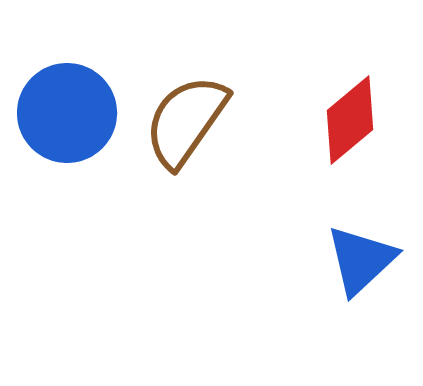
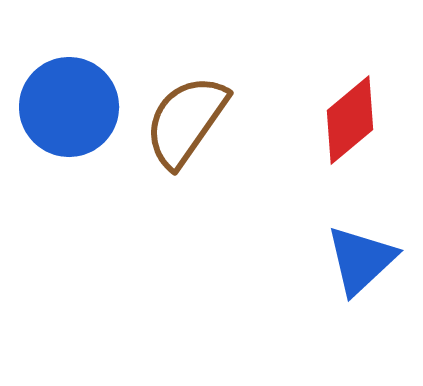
blue circle: moved 2 px right, 6 px up
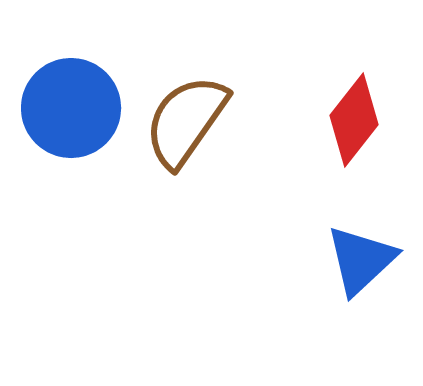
blue circle: moved 2 px right, 1 px down
red diamond: moved 4 px right; rotated 12 degrees counterclockwise
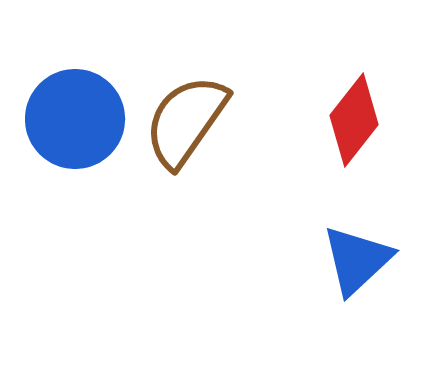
blue circle: moved 4 px right, 11 px down
blue triangle: moved 4 px left
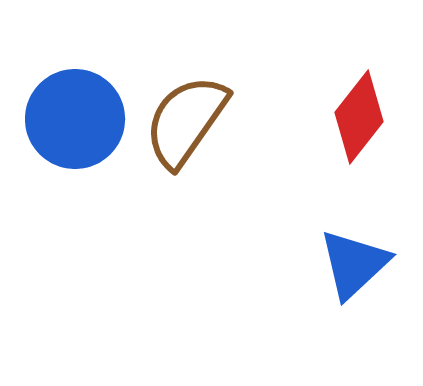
red diamond: moved 5 px right, 3 px up
blue triangle: moved 3 px left, 4 px down
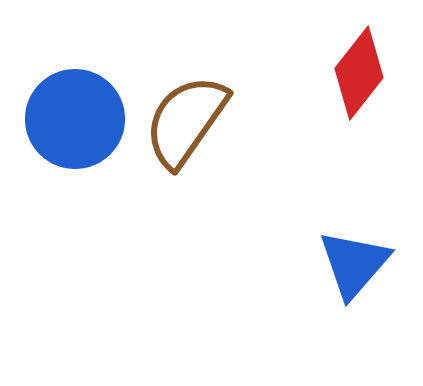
red diamond: moved 44 px up
blue triangle: rotated 6 degrees counterclockwise
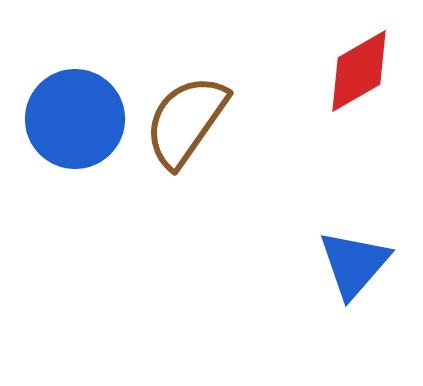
red diamond: moved 2 px up; rotated 22 degrees clockwise
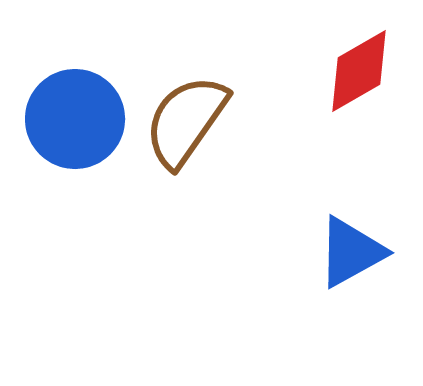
blue triangle: moved 3 px left, 12 px up; rotated 20 degrees clockwise
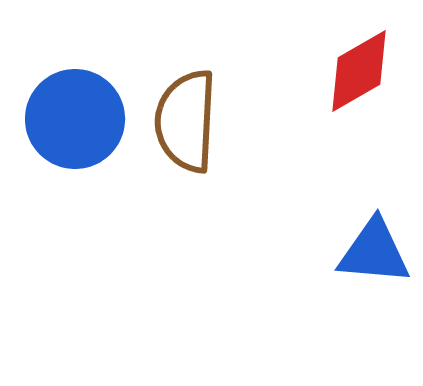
brown semicircle: rotated 32 degrees counterclockwise
blue triangle: moved 23 px right; rotated 34 degrees clockwise
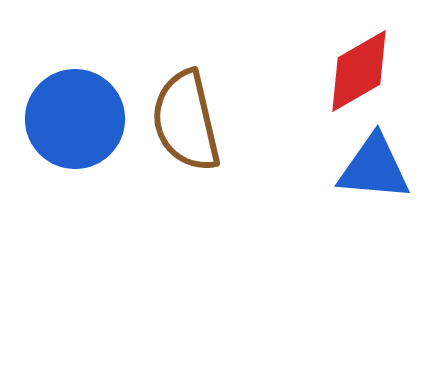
brown semicircle: rotated 16 degrees counterclockwise
blue triangle: moved 84 px up
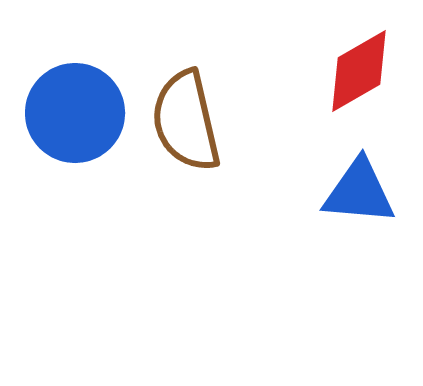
blue circle: moved 6 px up
blue triangle: moved 15 px left, 24 px down
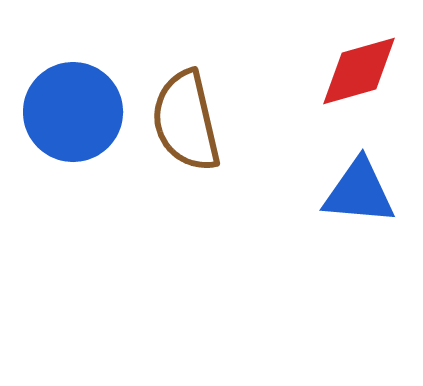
red diamond: rotated 14 degrees clockwise
blue circle: moved 2 px left, 1 px up
